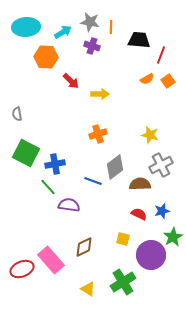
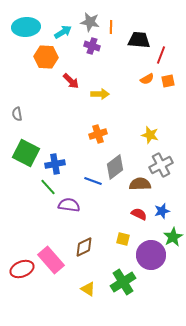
orange square: rotated 24 degrees clockwise
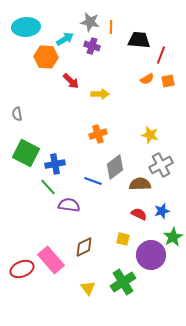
cyan arrow: moved 2 px right, 7 px down
yellow triangle: moved 1 px up; rotated 21 degrees clockwise
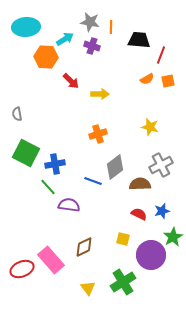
yellow star: moved 8 px up
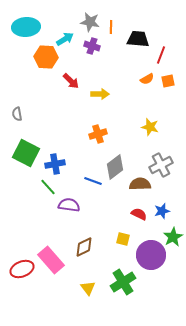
black trapezoid: moved 1 px left, 1 px up
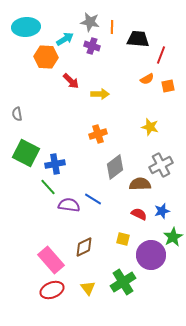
orange line: moved 1 px right
orange square: moved 5 px down
blue line: moved 18 px down; rotated 12 degrees clockwise
red ellipse: moved 30 px right, 21 px down
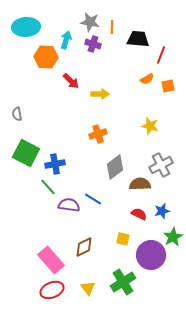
cyan arrow: moved 1 px right, 1 px down; rotated 42 degrees counterclockwise
purple cross: moved 1 px right, 2 px up
yellow star: moved 1 px up
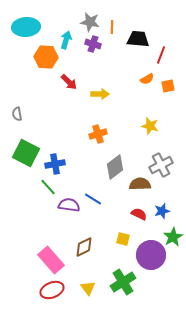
red arrow: moved 2 px left, 1 px down
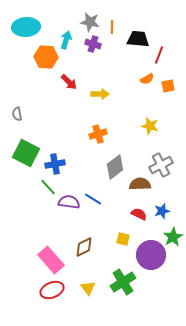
red line: moved 2 px left
purple semicircle: moved 3 px up
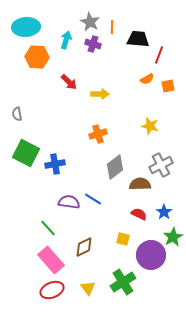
gray star: rotated 18 degrees clockwise
orange hexagon: moved 9 px left
green line: moved 41 px down
blue star: moved 2 px right, 1 px down; rotated 21 degrees counterclockwise
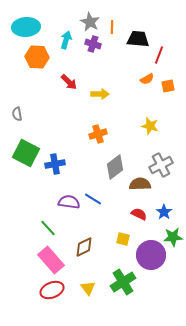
green star: rotated 24 degrees clockwise
